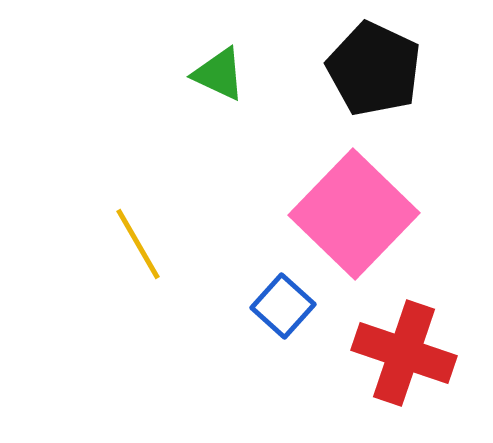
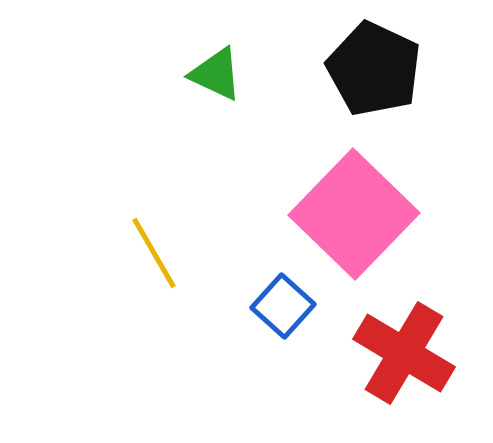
green triangle: moved 3 px left
yellow line: moved 16 px right, 9 px down
red cross: rotated 12 degrees clockwise
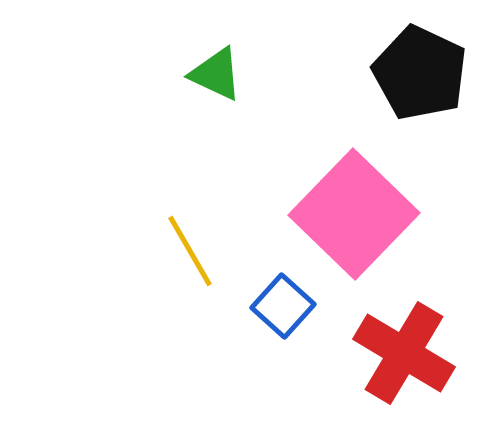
black pentagon: moved 46 px right, 4 px down
yellow line: moved 36 px right, 2 px up
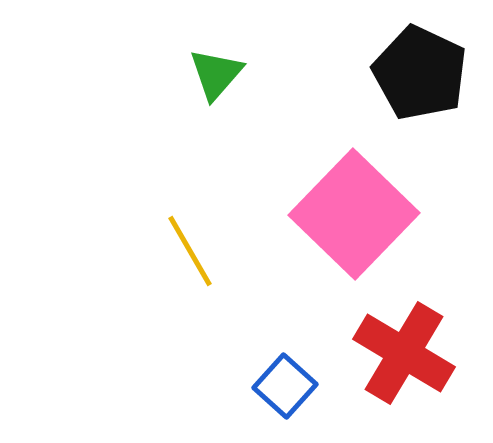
green triangle: rotated 46 degrees clockwise
blue square: moved 2 px right, 80 px down
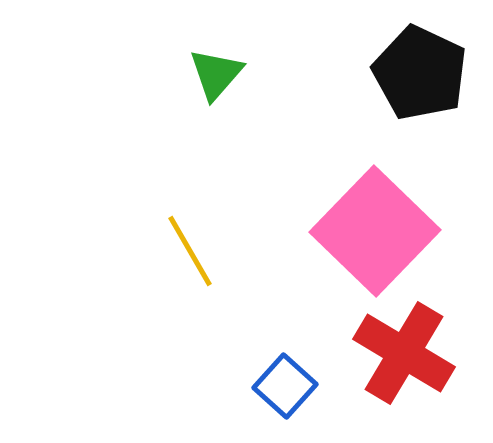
pink square: moved 21 px right, 17 px down
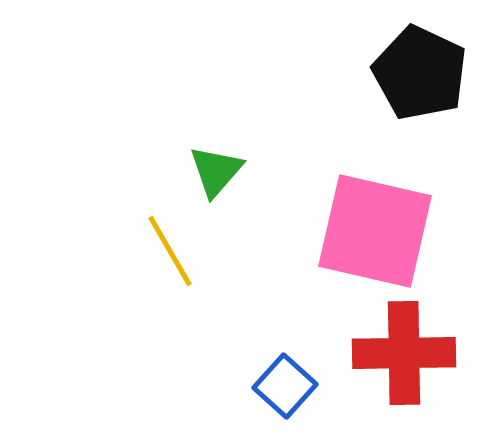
green triangle: moved 97 px down
pink square: rotated 31 degrees counterclockwise
yellow line: moved 20 px left
red cross: rotated 32 degrees counterclockwise
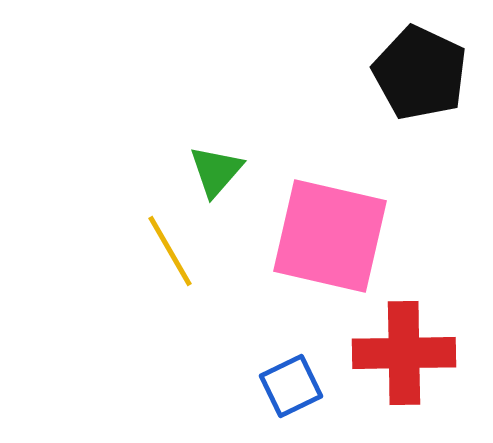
pink square: moved 45 px left, 5 px down
blue square: moved 6 px right; rotated 22 degrees clockwise
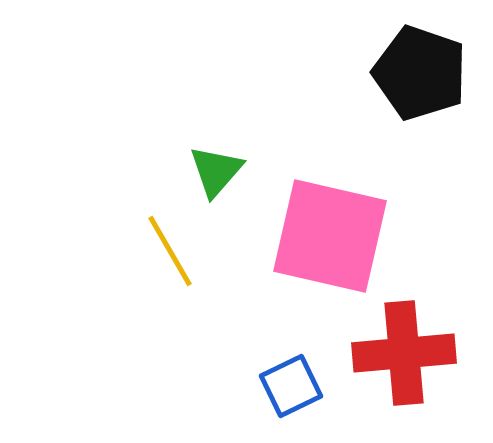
black pentagon: rotated 6 degrees counterclockwise
red cross: rotated 4 degrees counterclockwise
